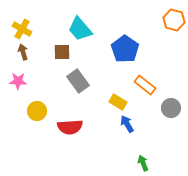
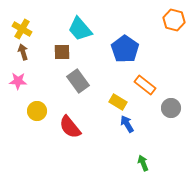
red semicircle: rotated 55 degrees clockwise
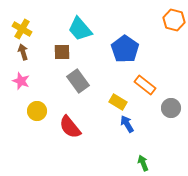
pink star: moved 3 px right; rotated 18 degrees clockwise
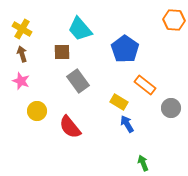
orange hexagon: rotated 10 degrees counterclockwise
brown arrow: moved 1 px left, 2 px down
yellow rectangle: moved 1 px right
